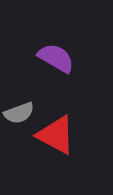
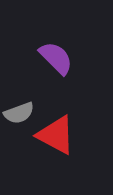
purple semicircle: rotated 15 degrees clockwise
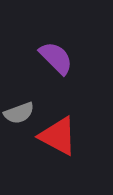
red triangle: moved 2 px right, 1 px down
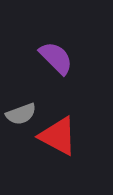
gray semicircle: moved 2 px right, 1 px down
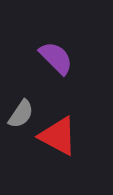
gray semicircle: rotated 36 degrees counterclockwise
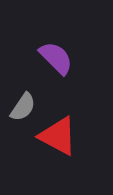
gray semicircle: moved 2 px right, 7 px up
